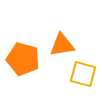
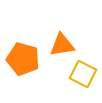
yellow square: rotated 12 degrees clockwise
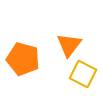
orange triangle: moved 7 px right; rotated 44 degrees counterclockwise
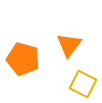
yellow square: moved 10 px down
